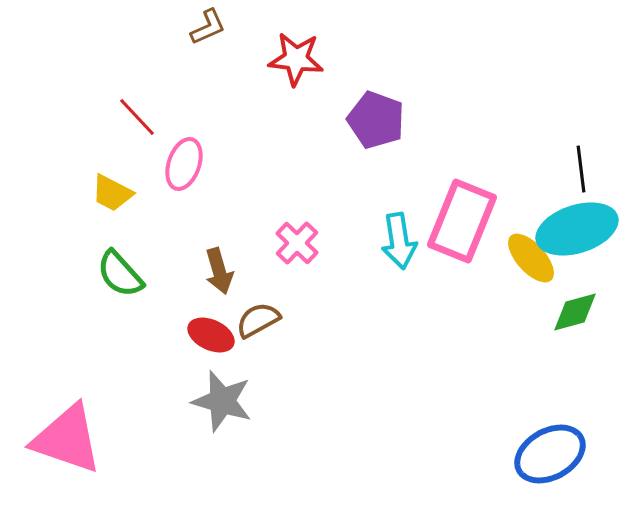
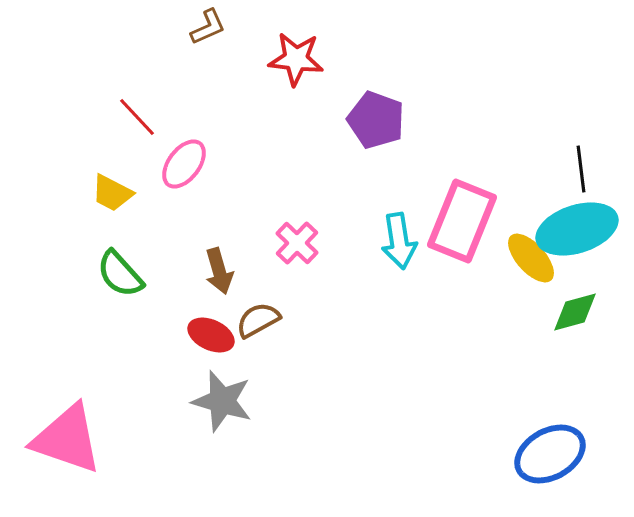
pink ellipse: rotated 18 degrees clockwise
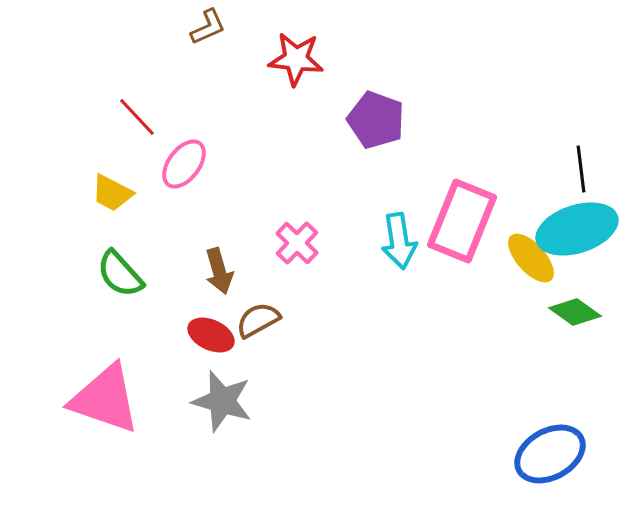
green diamond: rotated 51 degrees clockwise
pink triangle: moved 38 px right, 40 px up
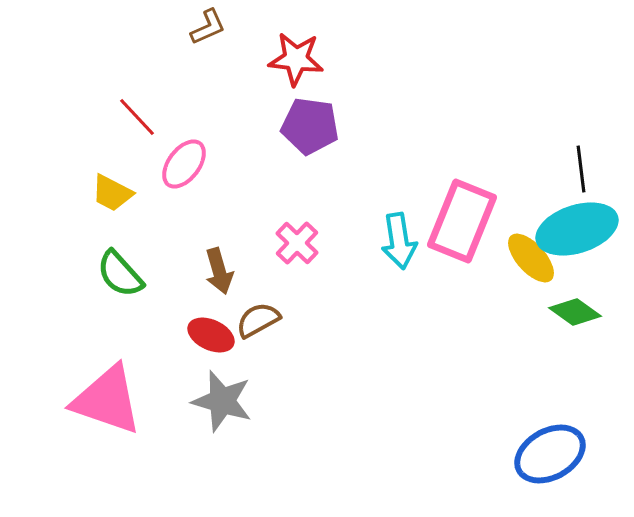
purple pentagon: moved 66 px left, 6 px down; rotated 12 degrees counterclockwise
pink triangle: moved 2 px right, 1 px down
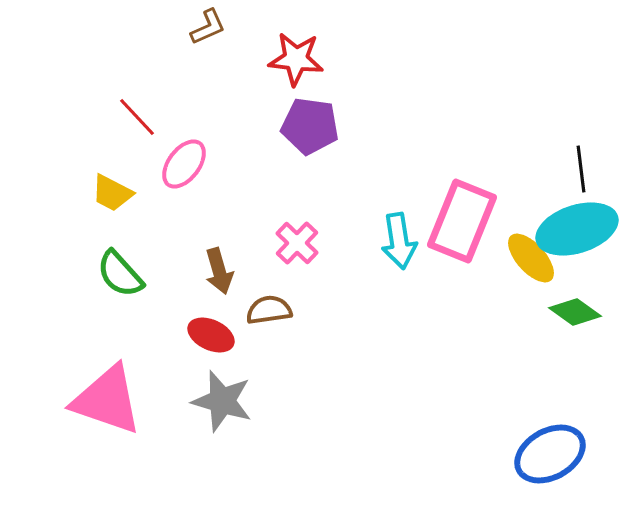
brown semicircle: moved 11 px right, 10 px up; rotated 21 degrees clockwise
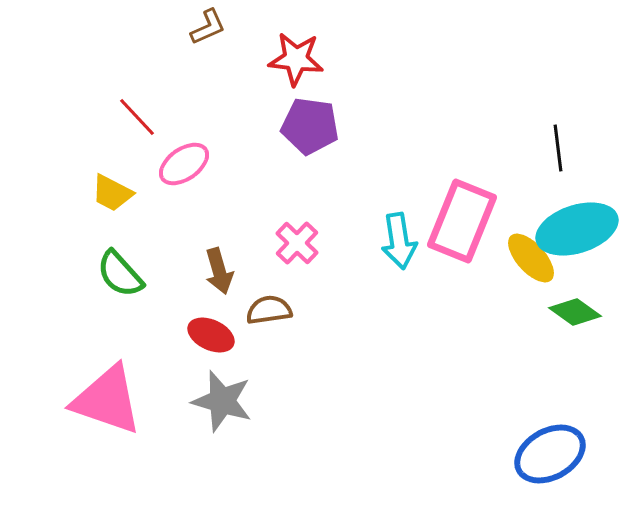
pink ellipse: rotated 18 degrees clockwise
black line: moved 23 px left, 21 px up
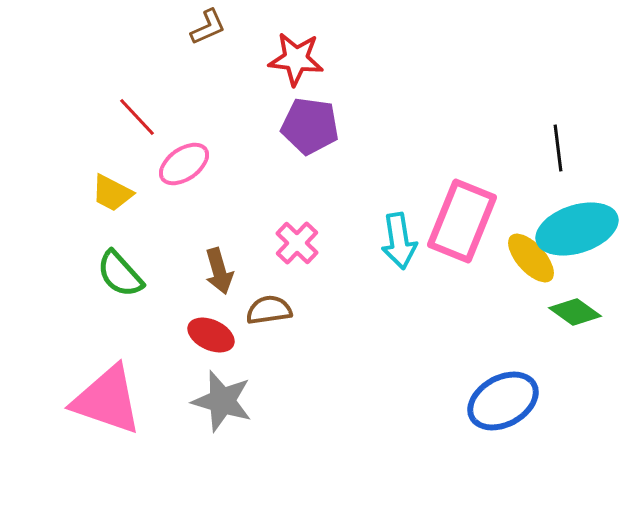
blue ellipse: moved 47 px left, 53 px up
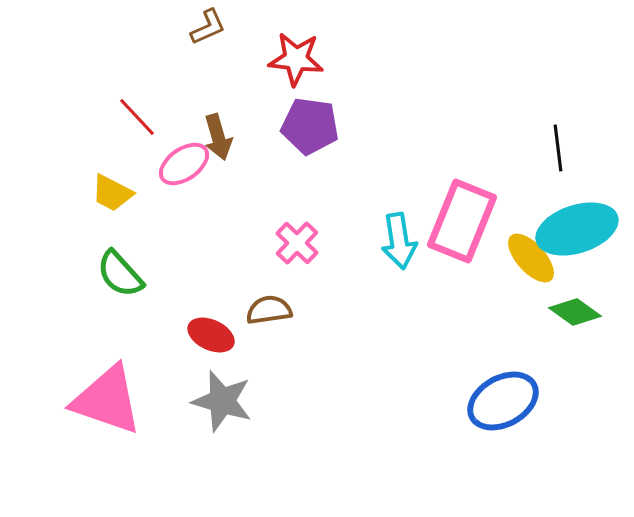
brown arrow: moved 1 px left, 134 px up
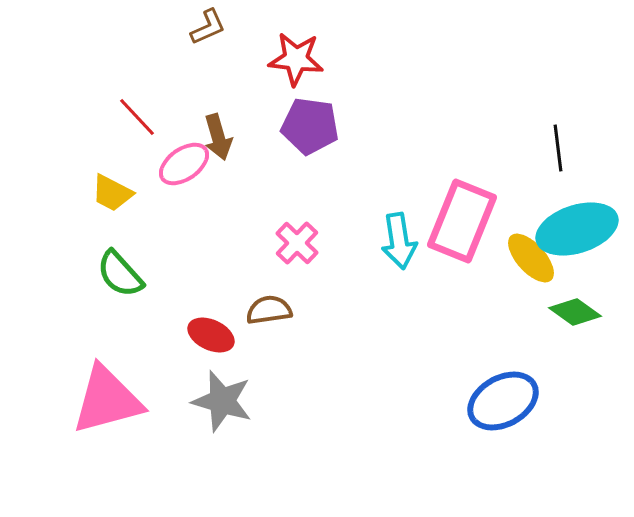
pink triangle: rotated 34 degrees counterclockwise
